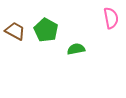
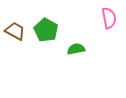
pink semicircle: moved 2 px left
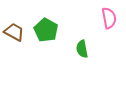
brown trapezoid: moved 1 px left, 1 px down
green semicircle: moved 6 px right; rotated 90 degrees counterclockwise
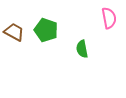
green pentagon: rotated 10 degrees counterclockwise
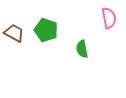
brown trapezoid: moved 1 px down
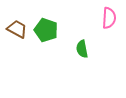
pink semicircle: rotated 15 degrees clockwise
brown trapezoid: moved 3 px right, 4 px up
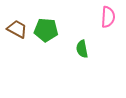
pink semicircle: moved 1 px left, 1 px up
green pentagon: rotated 15 degrees counterclockwise
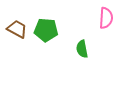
pink semicircle: moved 2 px left, 1 px down
